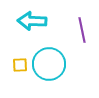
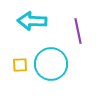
purple line: moved 4 px left, 1 px down
cyan circle: moved 2 px right
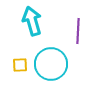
cyan arrow: rotated 72 degrees clockwise
purple line: rotated 15 degrees clockwise
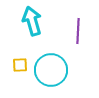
cyan circle: moved 6 px down
